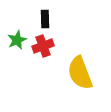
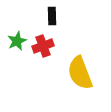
black rectangle: moved 7 px right, 3 px up
green star: moved 1 px down
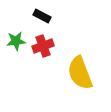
black rectangle: moved 10 px left; rotated 60 degrees counterclockwise
green star: moved 1 px left; rotated 18 degrees clockwise
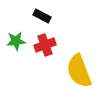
red cross: moved 2 px right, 1 px up
yellow semicircle: moved 1 px left, 2 px up
